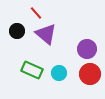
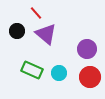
red circle: moved 3 px down
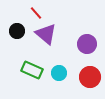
purple circle: moved 5 px up
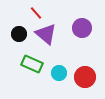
black circle: moved 2 px right, 3 px down
purple circle: moved 5 px left, 16 px up
green rectangle: moved 6 px up
red circle: moved 5 px left
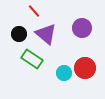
red line: moved 2 px left, 2 px up
green rectangle: moved 5 px up; rotated 10 degrees clockwise
cyan circle: moved 5 px right
red circle: moved 9 px up
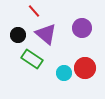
black circle: moved 1 px left, 1 px down
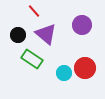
purple circle: moved 3 px up
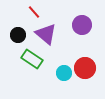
red line: moved 1 px down
